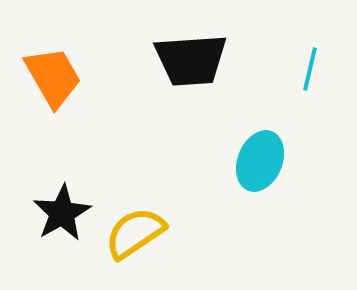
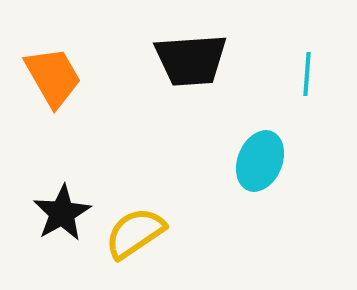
cyan line: moved 3 px left, 5 px down; rotated 9 degrees counterclockwise
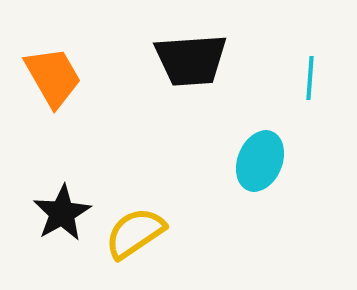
cyan line: moved 3 px right, 4 px down
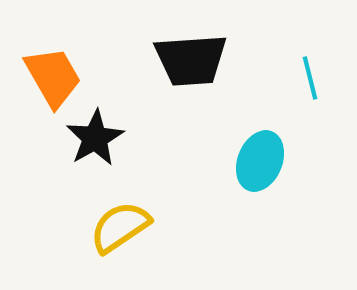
cyan line: rotated 18 degrees counterclockwise
black star: moved 33 px right, 75 px up
yellow semicircle: moved 15 px left, 6 px up
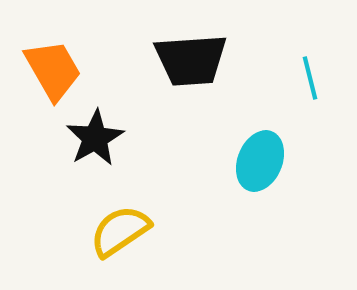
orange trapezoid: moved 7 px up
yellow semicircle: moved 4 px down
